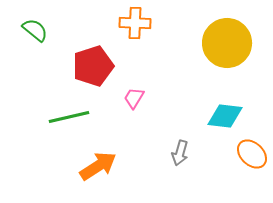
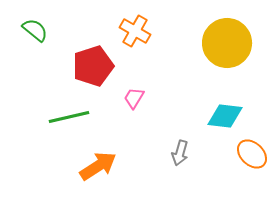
orange cross: moved 8 px down; rotated 28 degrees clockwise
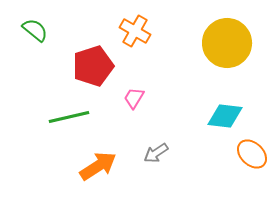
gray arrow: moved 24 px left; rotated 40 degrees clockwise
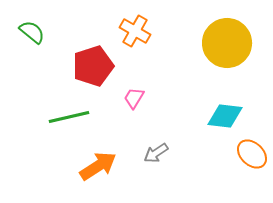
green semicircle: moved 3 px left, 2 px down
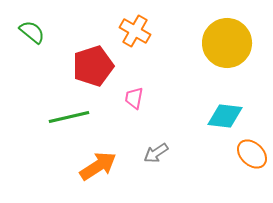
pink trapezoid: rotated 20 degrees counterclockwise
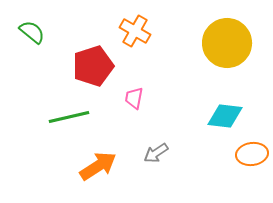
orange ellipse: rotated 52 degrees counterclockwise
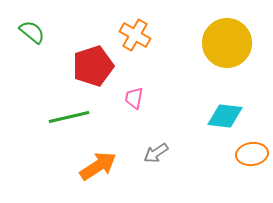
orange cross: moved 4 px down
